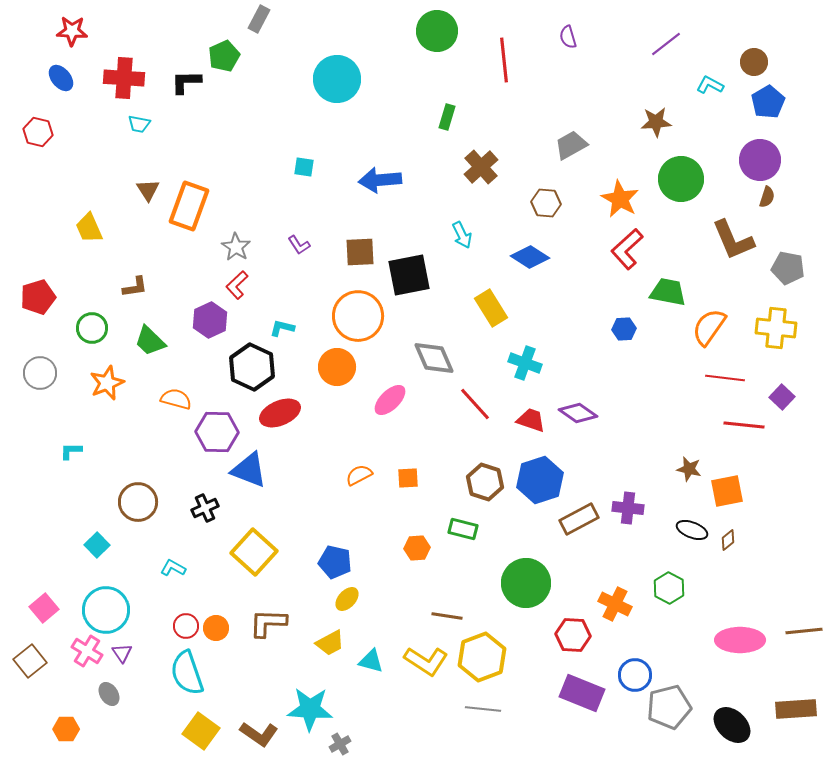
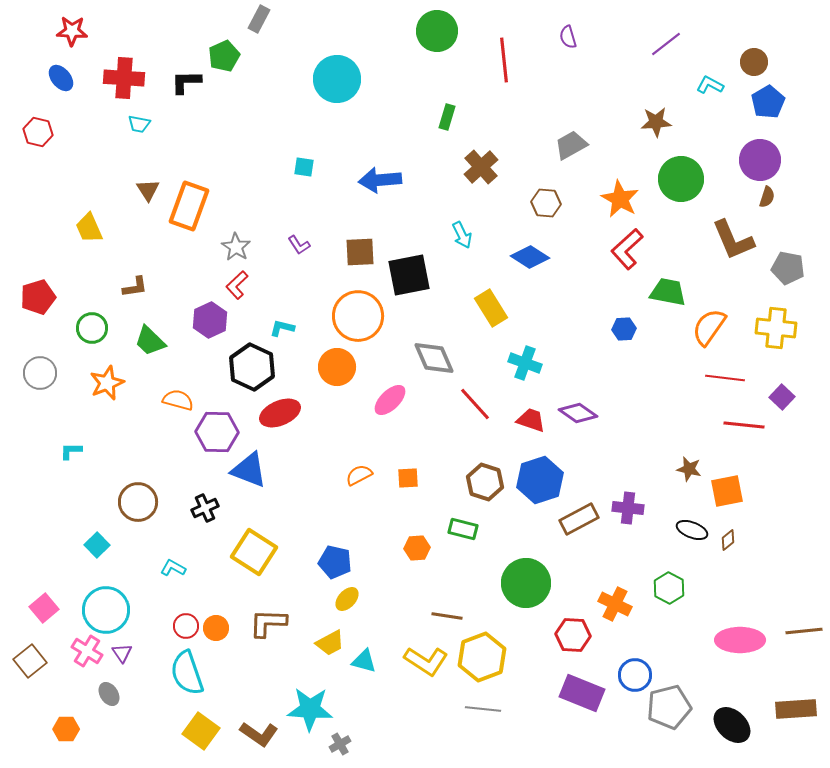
orange semicircle at (176, 399): moved 2 px right, 1 px down
yellow square at (254, 552): rotated 9 degrees counterclockwise
cyan triangle at (371, 661): moved 7 px left
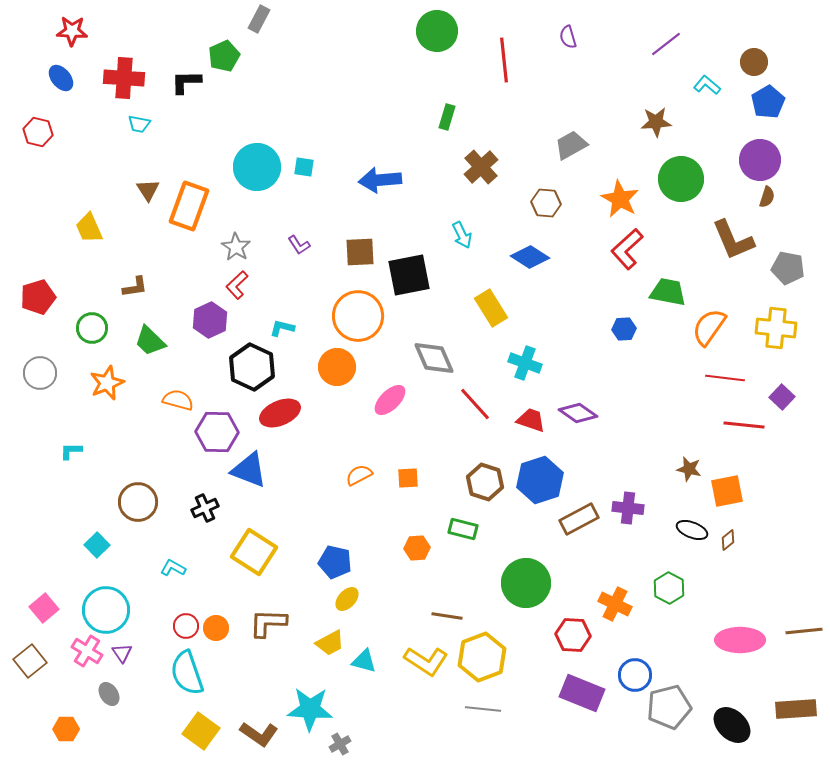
cyan circle at (337, 79): moved 80 px left, 88 px down
cyan L-shape at (710, 85): moved 3 px left; rotated 12 degrees clockwise
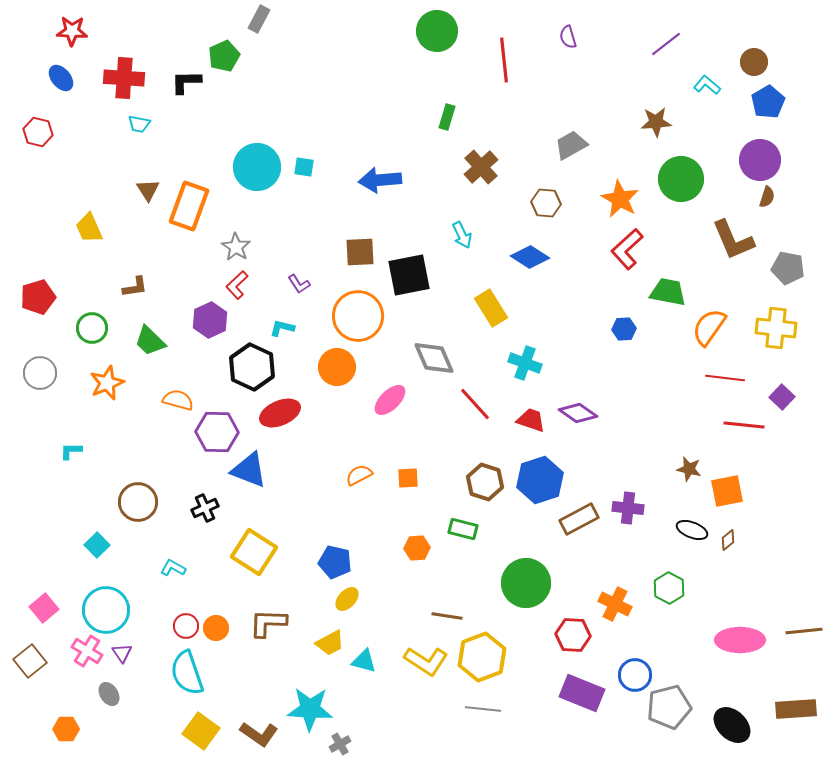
purple L-shape at (299, 245): moved 39 px down
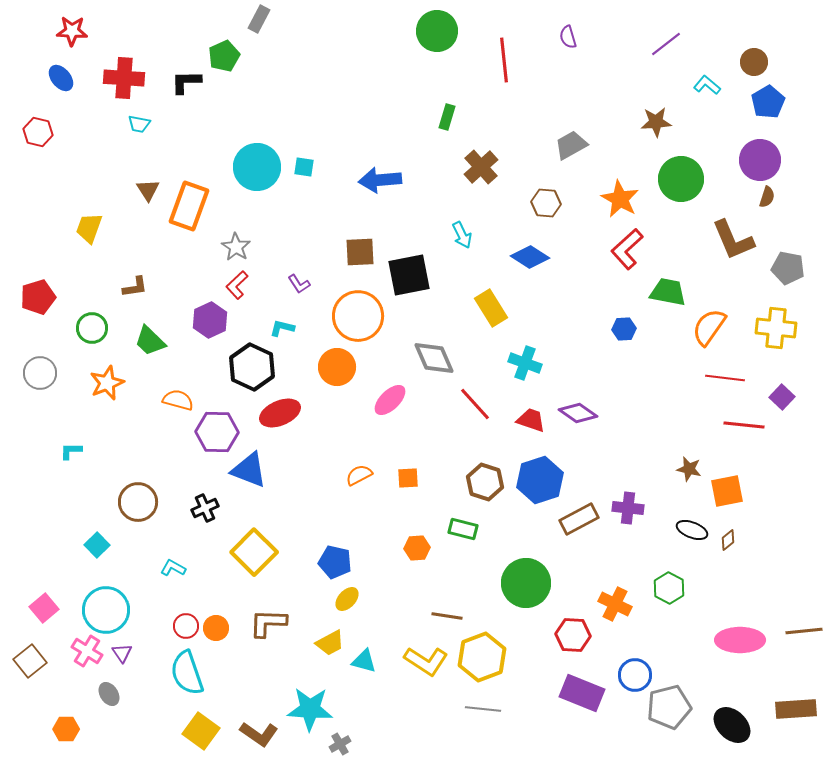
yellow trapezoid at (89, 228): rotated 44 degrees clockwise
yellow square at (254, 552): rotated 12 degrees clockwise
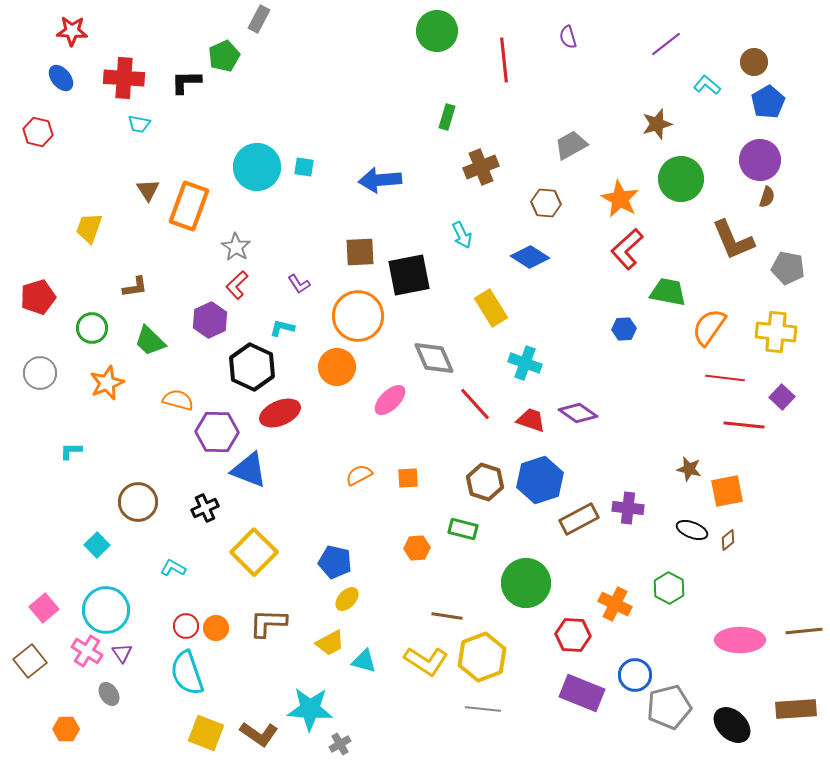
brown star at (656, 122): moved 1 px right, 2 px down; rotated 12 degrees counterclockwise
brown cross at (481, 167): rotated 20 degrees clockwise
yellow cross at (776, 328): moved 4 px down
yellow square at (201, 731): moved 5 px right, 2 px down; rotated 15 degrees counterclockwise
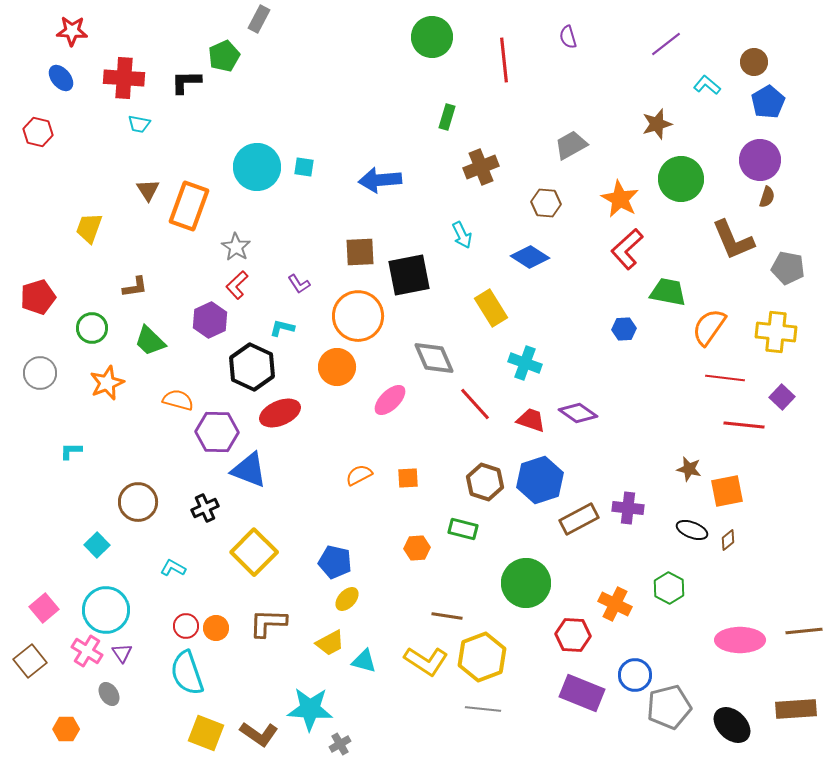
green circle at (437, 31): moved 5 px left, 6 px down
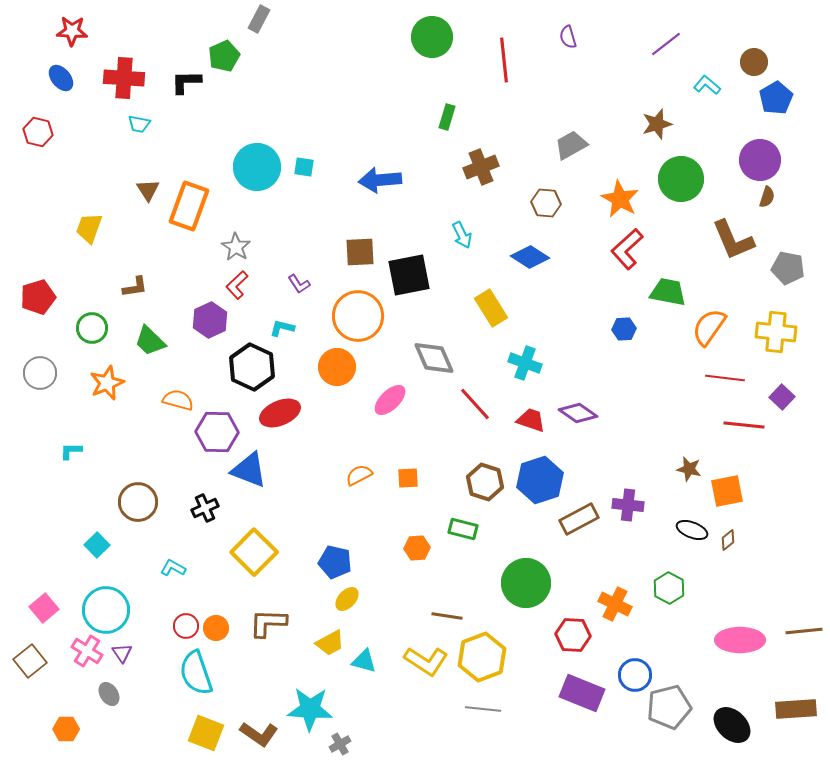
blue pentagon at (768, 102): moved 8 px right, 4 px up
purple cross at (628, 508): moved 3 px up
cyan semicircle at (187, 673): moved 9 px right
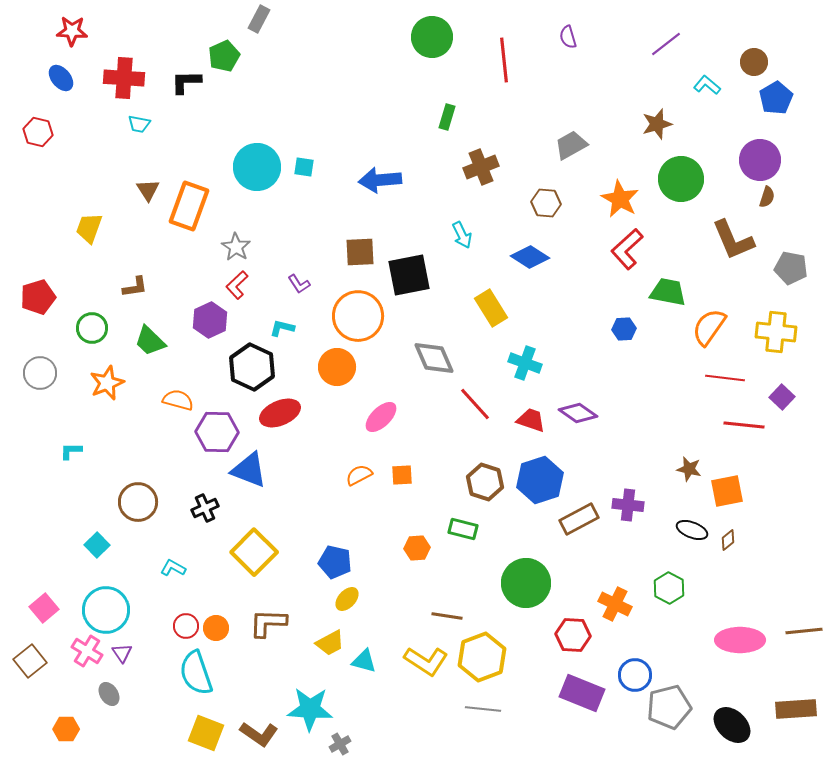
gray pentagon at (788, 268): moved 3 px right
pink ellipse at (390, 400): moved 9 px left, 17 px down
orange square at (408, 478): moved 6 px left, 3 px up
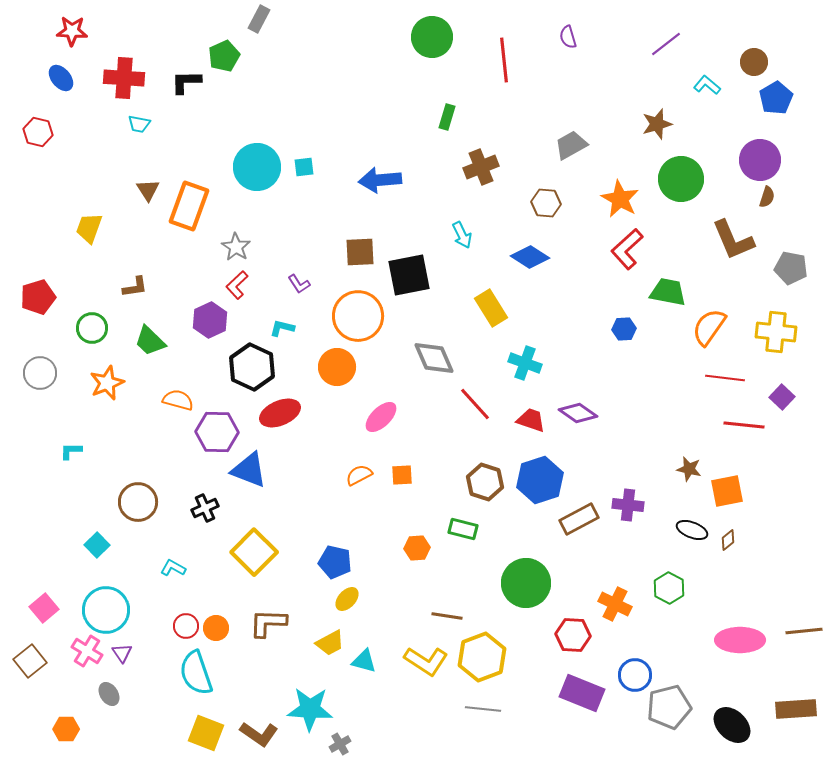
cyan square at (304, 167): rotated 15 degrees counterclockwise
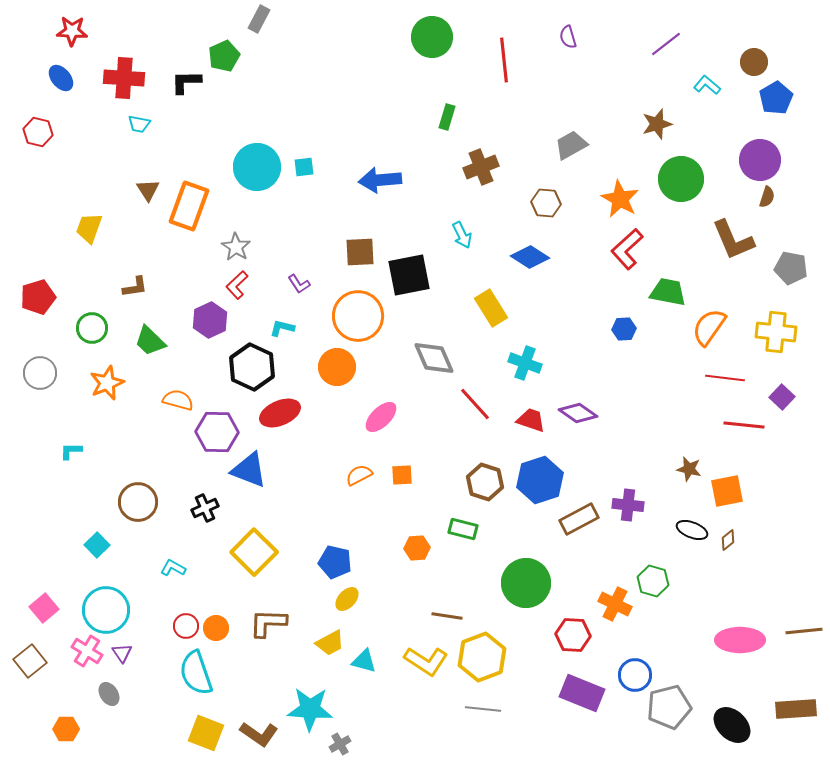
green hexagon at (669, 588): moved 16 px left, 7 px up; rotated 12 degrees counterclockwise
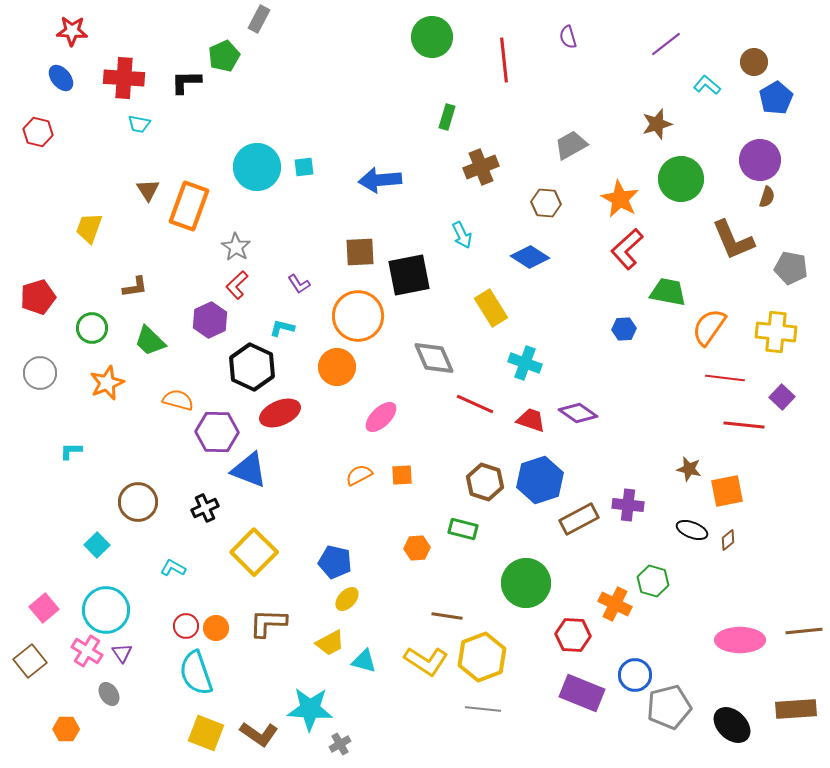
red line at (475, 404): rotated 24 degrees counterclockwise
